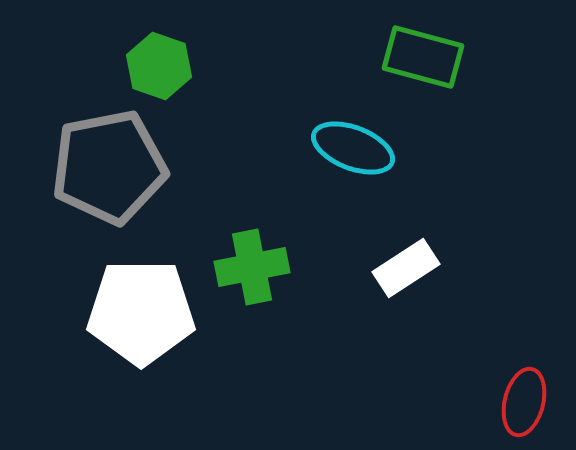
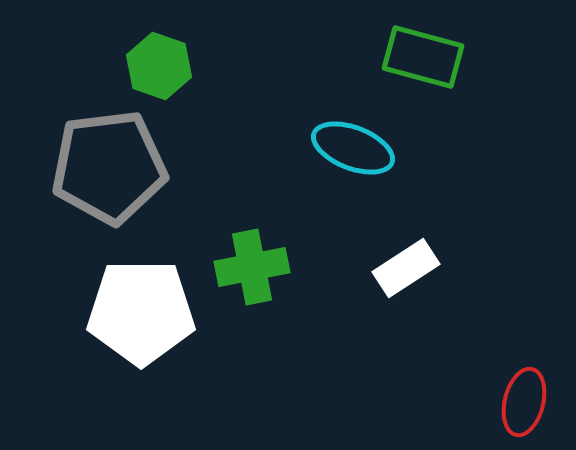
gray pentagon: rotated 4 degrees clockwise
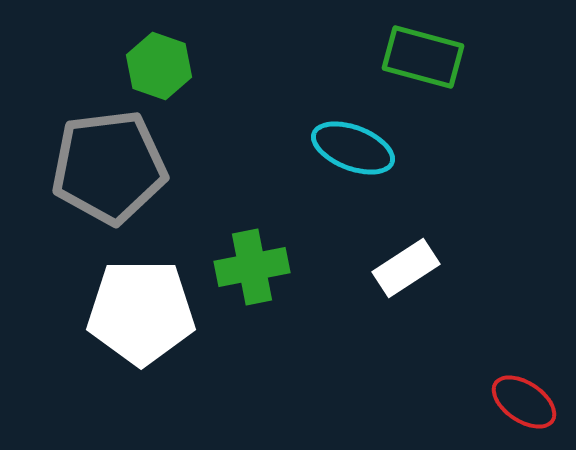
red ellipse: rotated 70 degrees counterclockwise
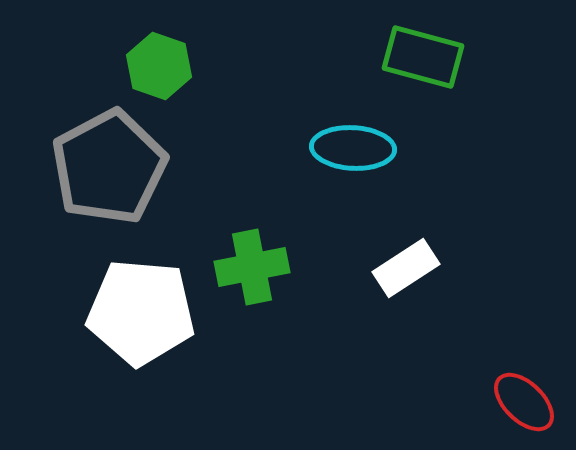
cyan ellipse: rotated 18 degrees counterclockwise
gray pentagon: rotated 21 degrees counterclockwise
white pentagon: rotated 5 degrees clockwise
red ellipse: rotated 10 degrees clockwise
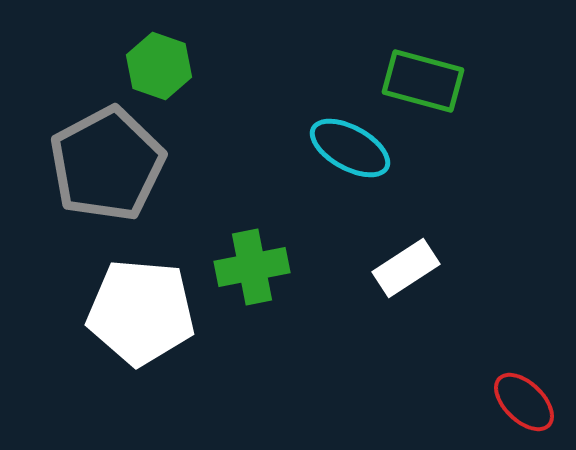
green rectangle: moved 24 px down
cyan ellipse: moved 3 px left; rotated 26 degrees clockwise
gray pentagon: moved 2 px left, 3 px up
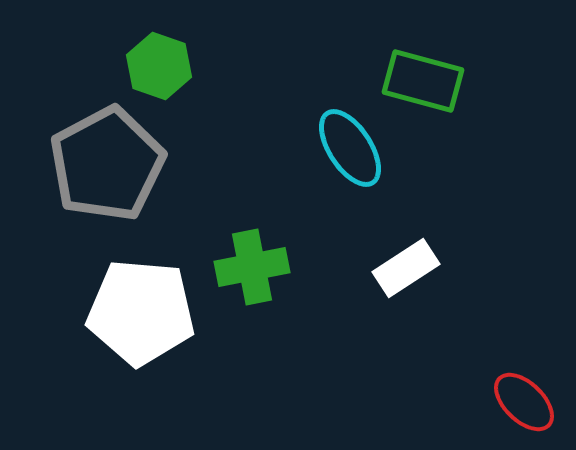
cyan ellipse: rotated 28 degrees clockwise
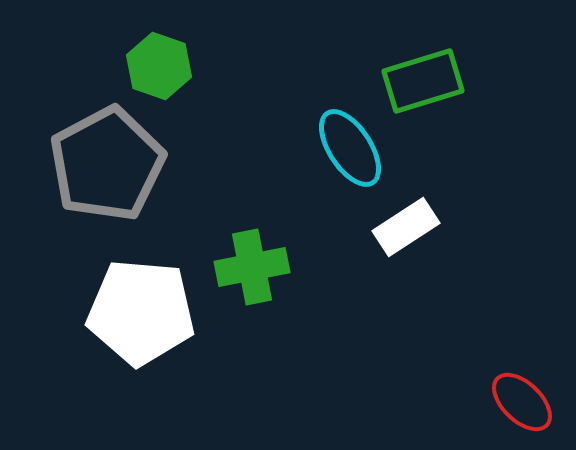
green rectangle: rotated 32 degrees counterclockwise
white rectangle: moved 41 px up
red ellipse: moved 2 px left
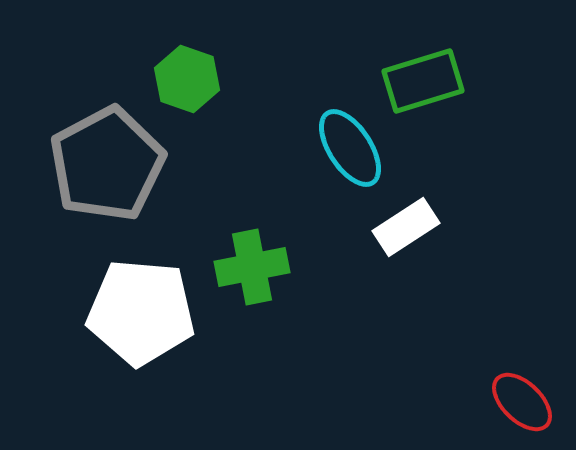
green hexagon: moved 28 px right, 13 px down
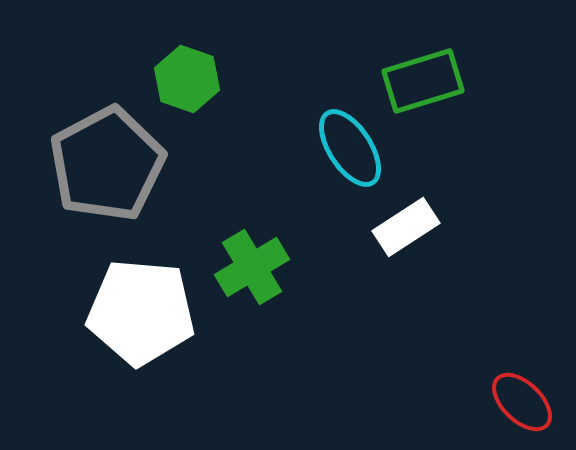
green cross: rotated 20 degrees counterclockwise
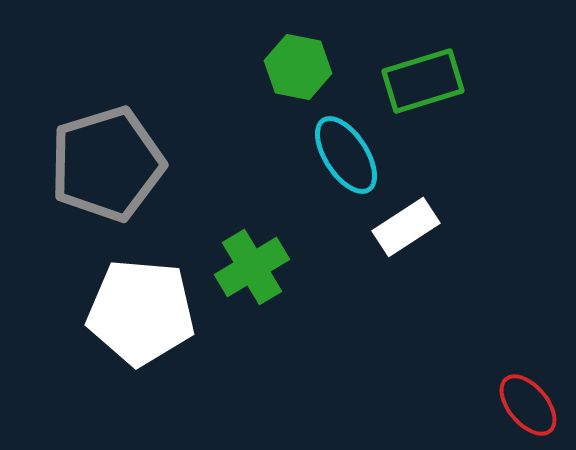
green hexagon: moved 111 px right, 12 px up; rotated 8 degrees counterclockwise
cyan ellipse: moved 4 px left, 7 px down
gray pentagon: rotated 11 degrees clockwise
red ellipse: moved 6 px right, 3 px down; rotated 6 degrees clockwise
